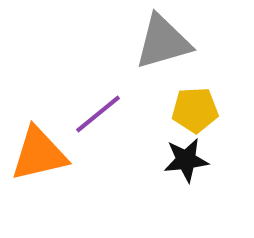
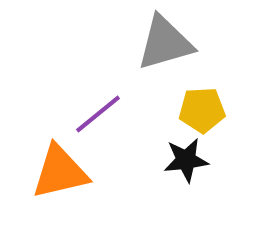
gray triangle: moved 2 px right, 1 px down
yellow pentagon: moved 7 px right
orange triangle: moved 21 px right, 18 px down
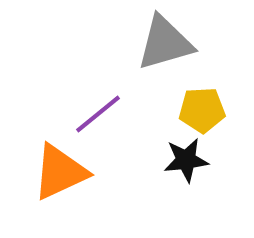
orange triangle: rotated 12 degrees counterclockwise
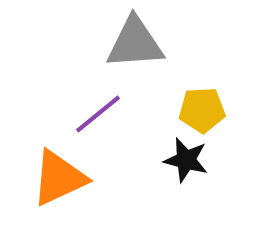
gray triangle: moved 30 px left; rotated 12 degrees clockwise
black star: rotated 21 degrees clockwise
orange triangle: moved 1 px left, 6 px down
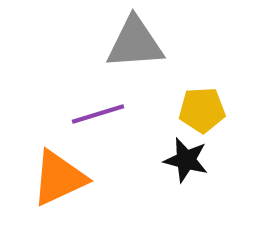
purple line: rotated 22 degrees clockwise
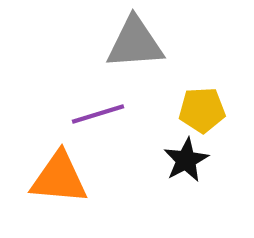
black star: rotated 30 degrees clockwise
orange triangle: rotated 30 degrees clockwise
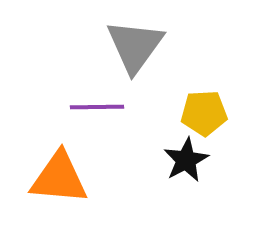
gray triangle: moved 3 px down; rotated 50 degrees counterclockwise
yellow pentagon: moved 2 px right, 3 px down
purple line: moved 1 px left, 7 px up; rotated 16 degrees clockwise
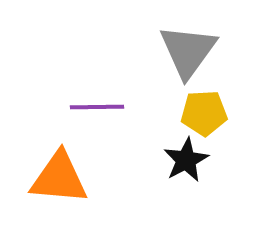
gray triangle: moved 53 px right, 5 px down
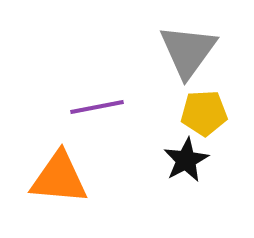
purple line: rotated 10 degrees counterclockwise
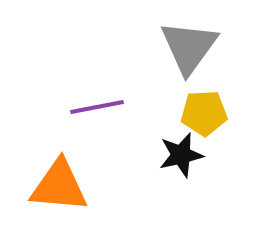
gray triangle: moved 1 px right, 4 px up
black star: moved 5 px left, 5 px up; rotated 15 degrees clockwise
orange triangle: moved 8 px down
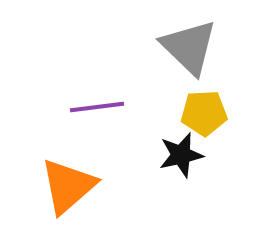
gray triangle: rotated 22 degrees counterclockwise
purple line: rotated 4 degrees clockwise
orange triangle: moved 9 px right; rotated 46 degrees counterclockwise
